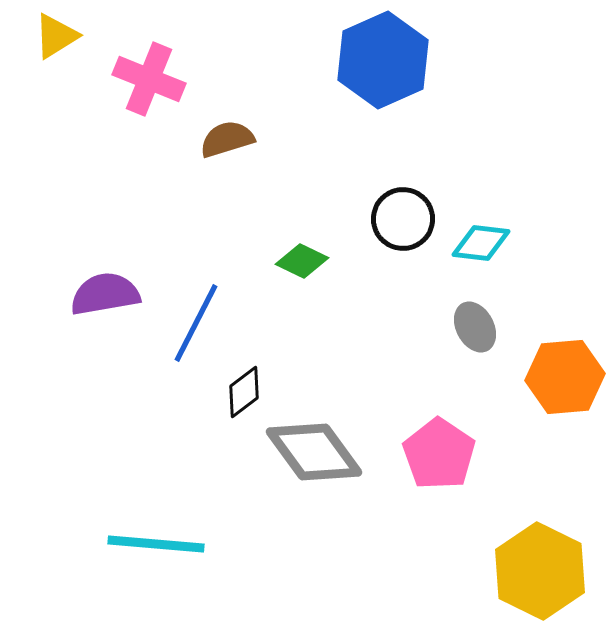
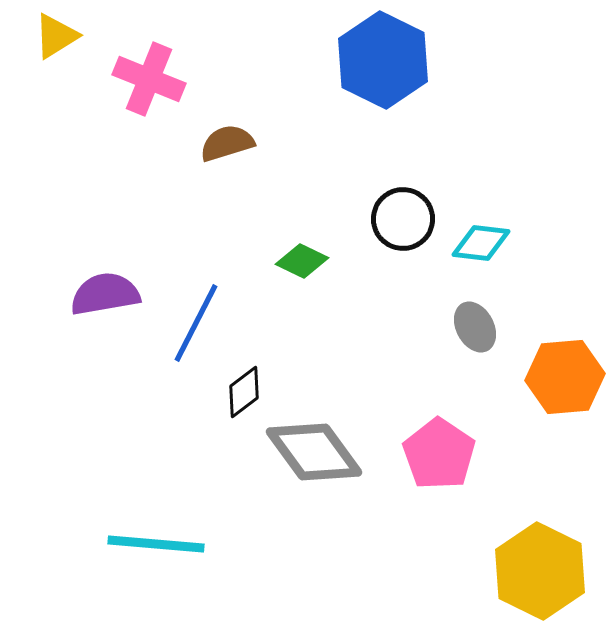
blue hexagon: rotated 10 degrees counterclockwise
brown semicircle: moved 4 px down
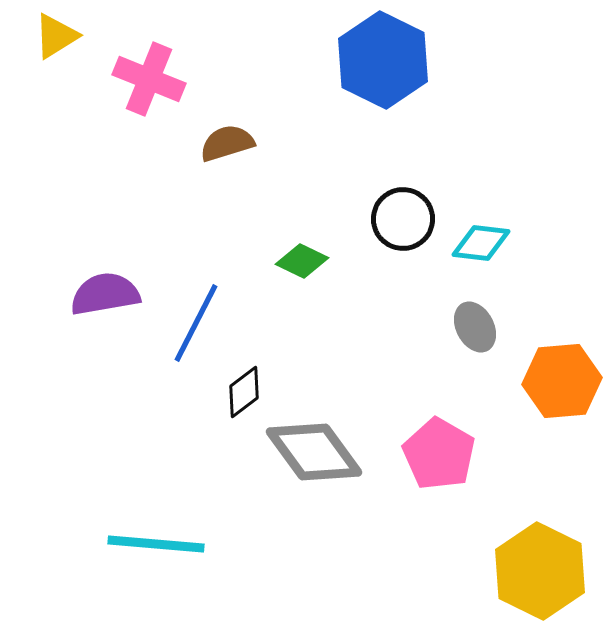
orange hexagon: moved 3 px left, 4 px down
pink pentagon: rotated 4 degrees counterclockwise
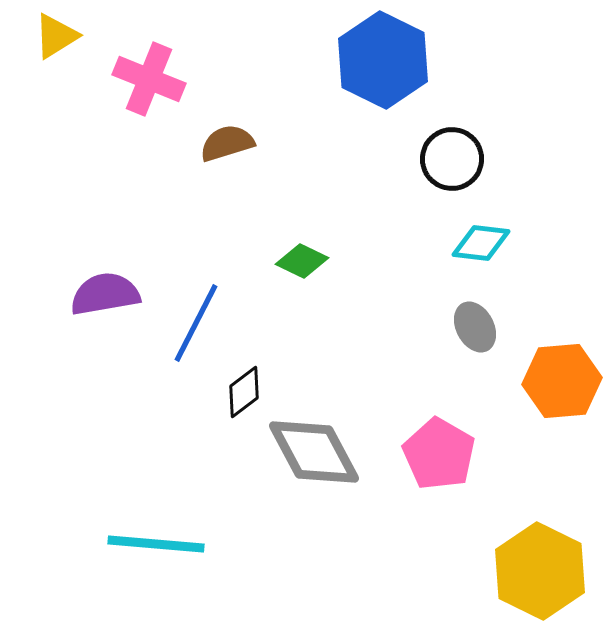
black circle: moved 49 px right, 60 px up
gray diamond: rotated 8 degrees clockwise
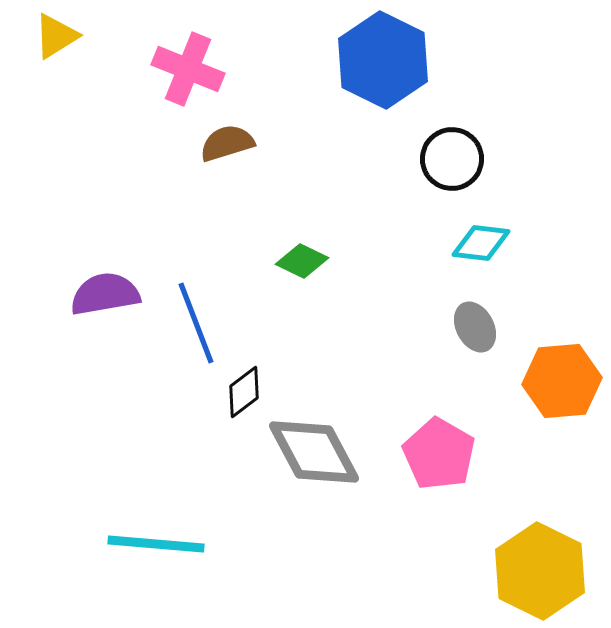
pink cross: moved 39 px right, 10 px up
blue line: rotated 48 degrees counterclockwise
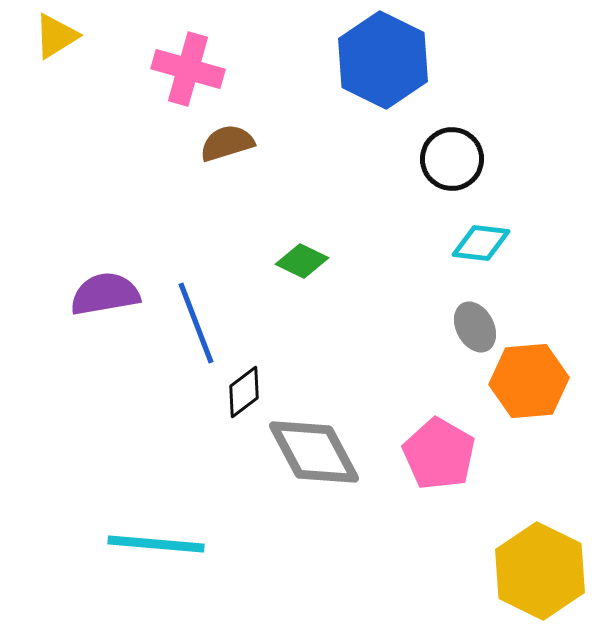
pink cross: rotated 6 degrees counterclockwise
orange hexagon: moved 33 px left
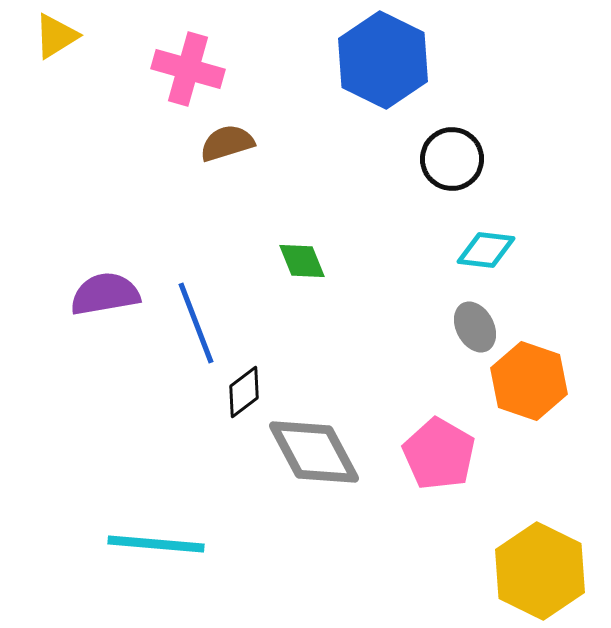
cyan diamond: moved 5 px right, 7 px down
green diamond: rotated 42 degrees clockwise
orange hexagon: rotated 24 degrees clockwise
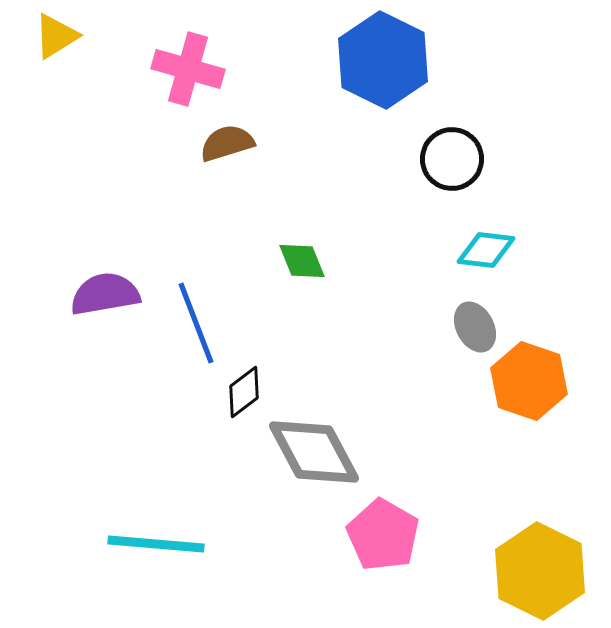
pink pentagon: moved 56 px left, 81 px down
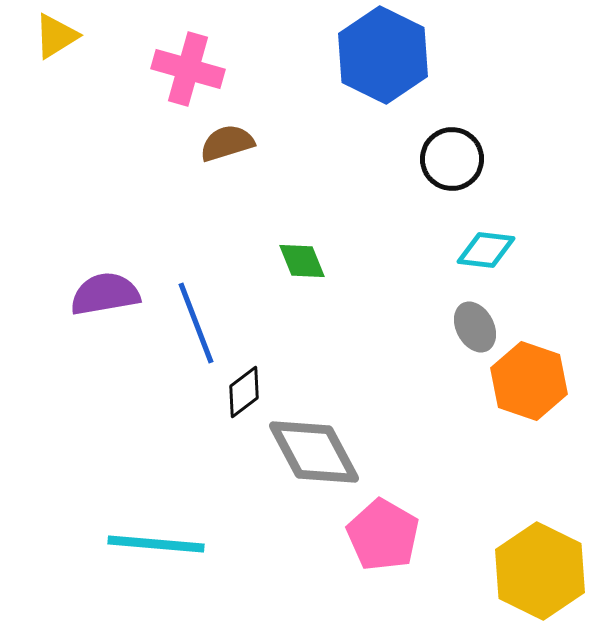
blue hexagon: moved 5 px up
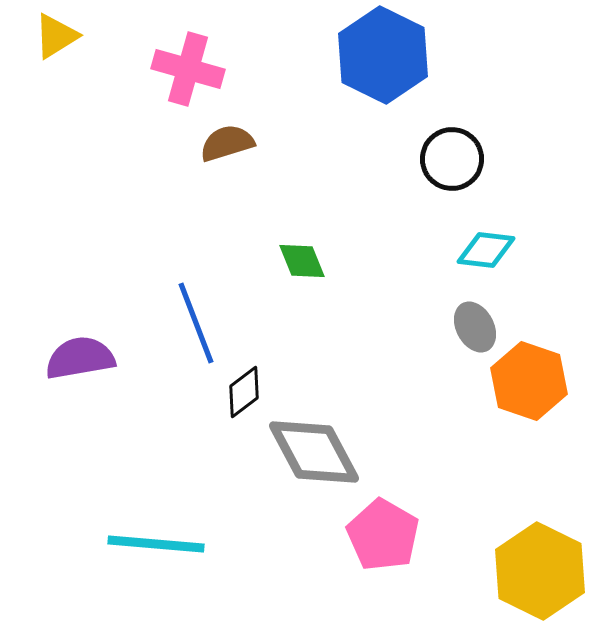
purple semicircle: moved 25 px left, 64 px down
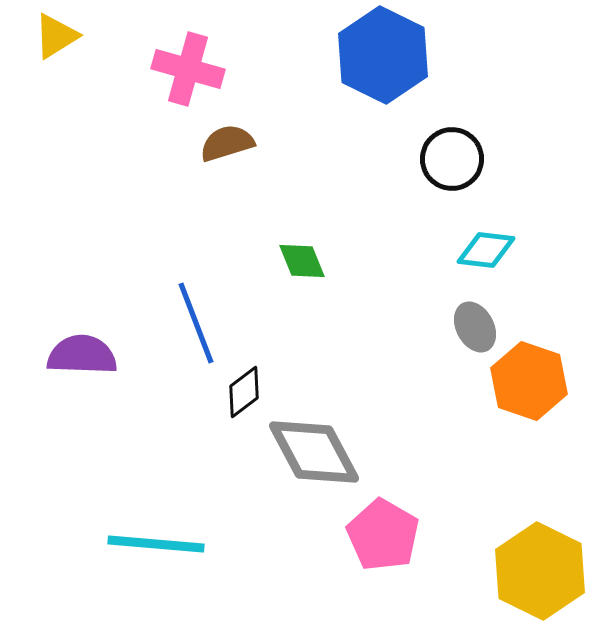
purple semicircle: moved 2 px right, 3 px up; rotated 12 degrees clockwise
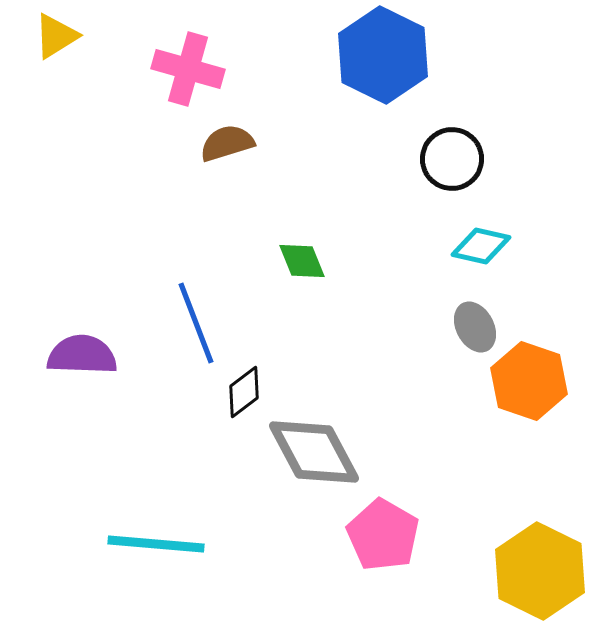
cyan diamond: moved 5 px left, 4 px up; rotated 6 degrees clockwise
